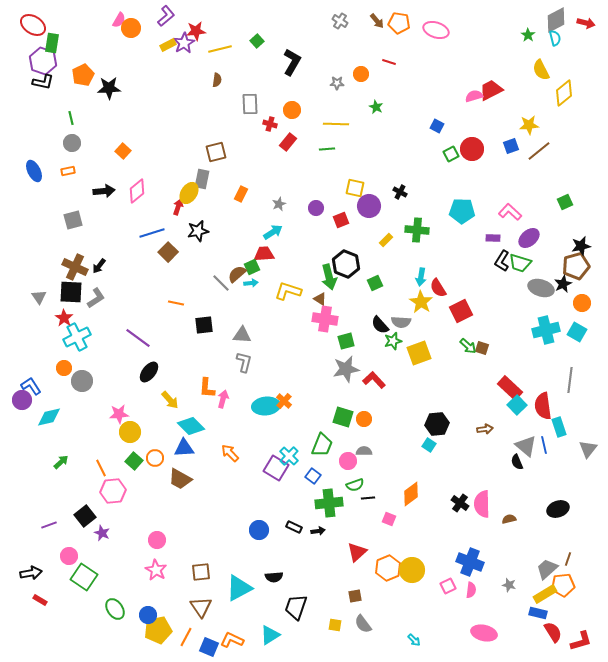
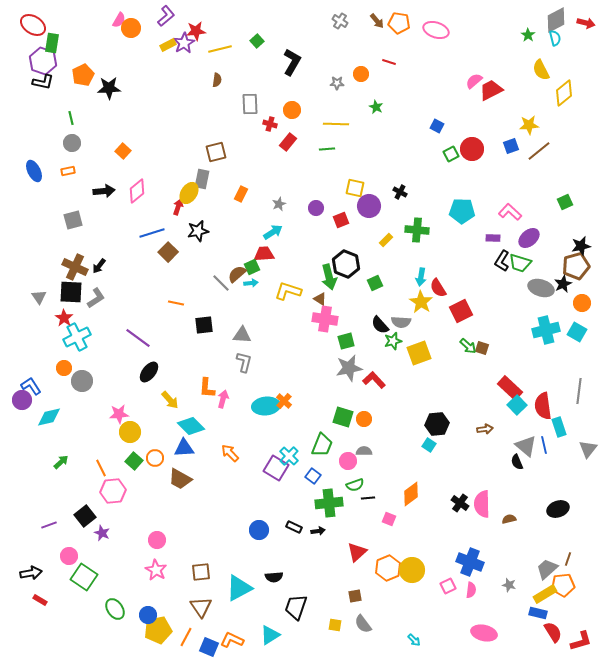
pink semicircle at (474, 96): moved 15 px up; rotated 24 degrees counterclockwise
gray star at (346, 369): moved 3 px right, 1 px up
gray line at (570, 380): moved 9 px right, 11 px down
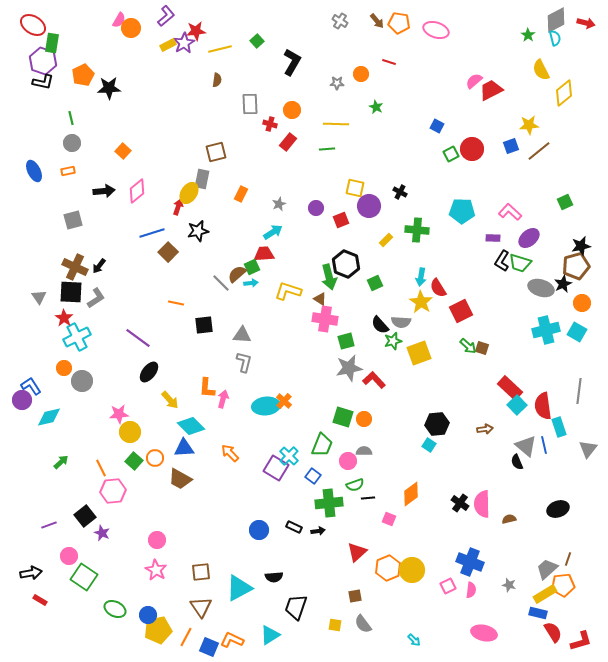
green ellipse at (115, 609): rotated 30 degrees counterclockwise
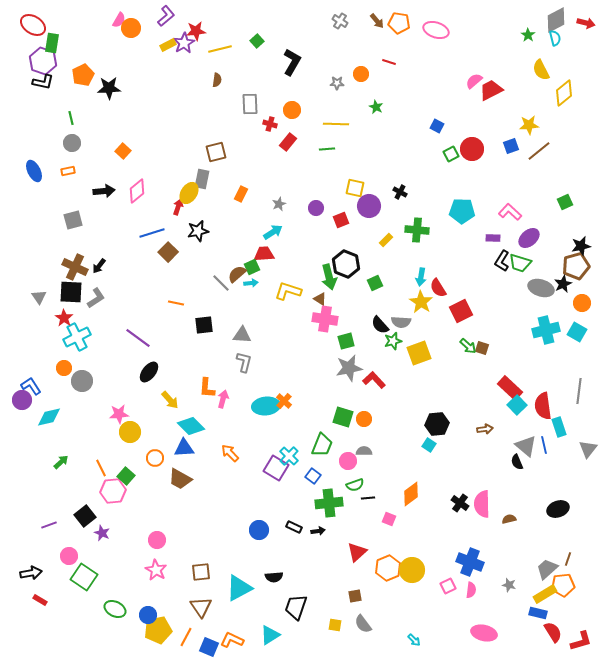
green square at (134, 461): moved 8 px left, 15 px down
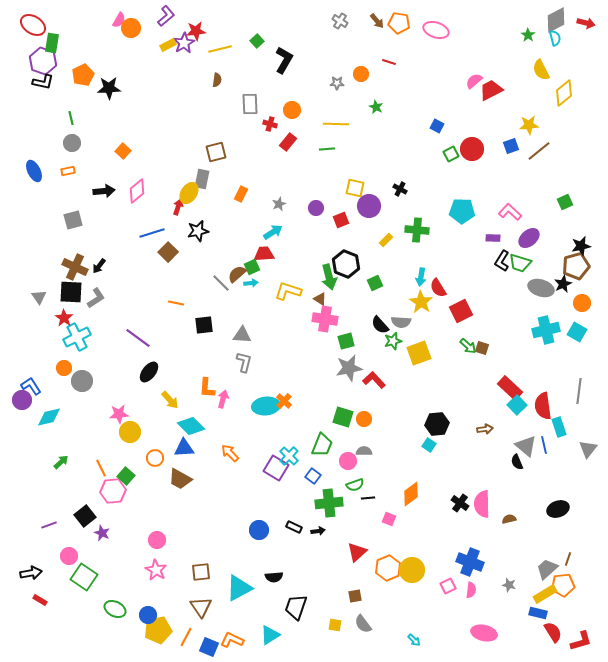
black L-shape at (292, 62): moved 8 px left, 2 px up
black cross at (400, 192): moved 3 px up
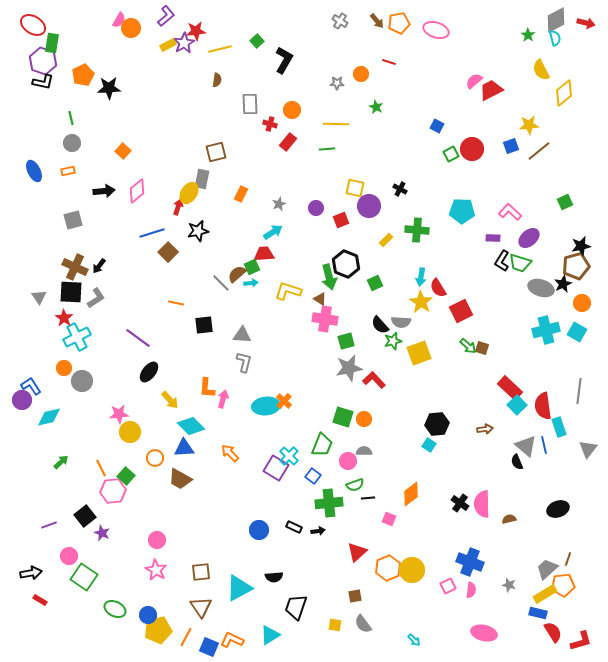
orange pentagon at (399, 23): rotated 20 degrees counterclockwise
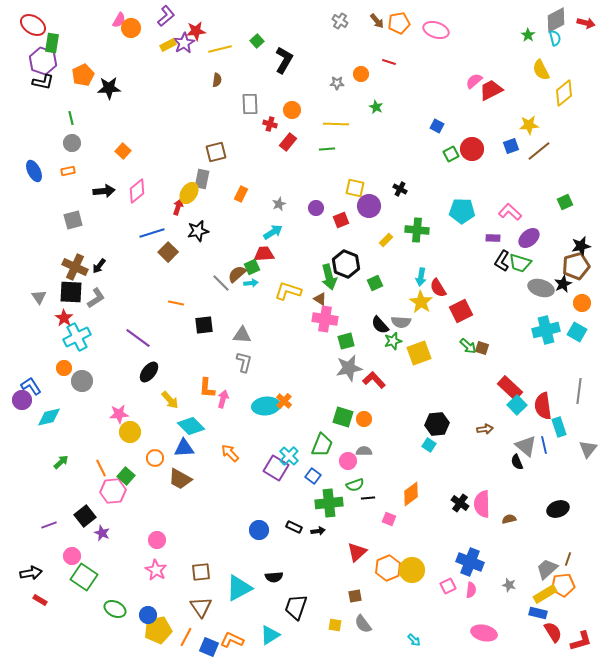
pink circle at (69, 556): moved 3 px right
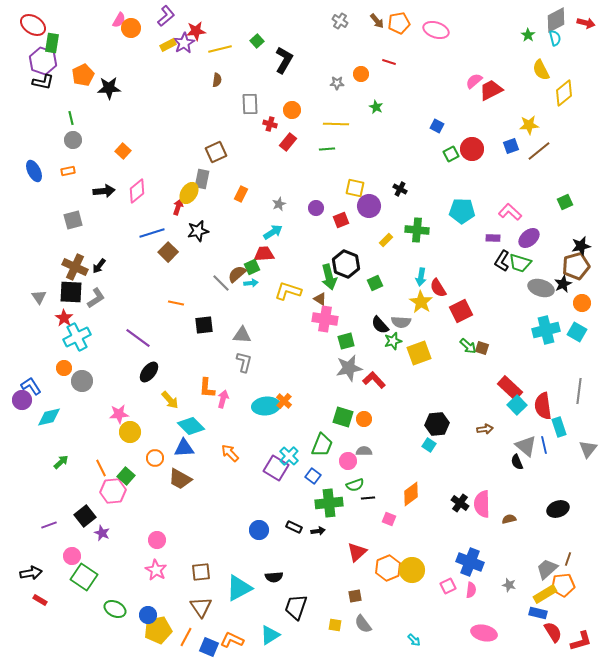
gray circle at (72, 143): moved 1 px right, 3 px up
brown square at (216, 152): rotated 10 degrees counterclockwise
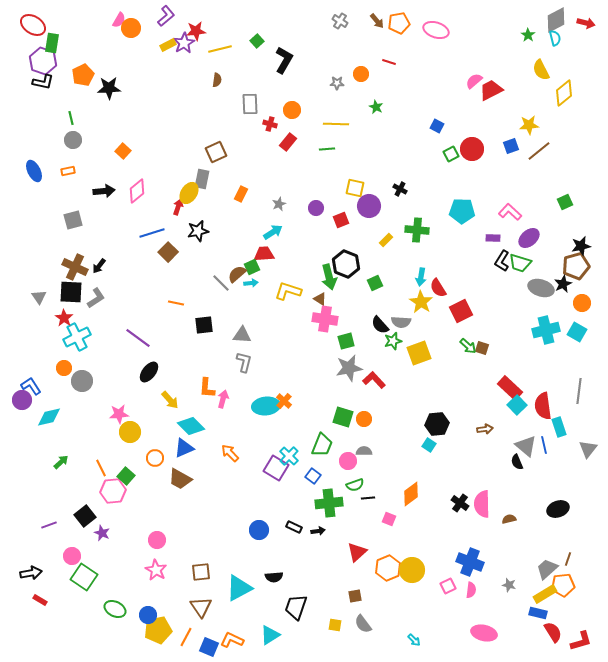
blue triangle at (184, 448): rotated 20 degrees counterclockwise
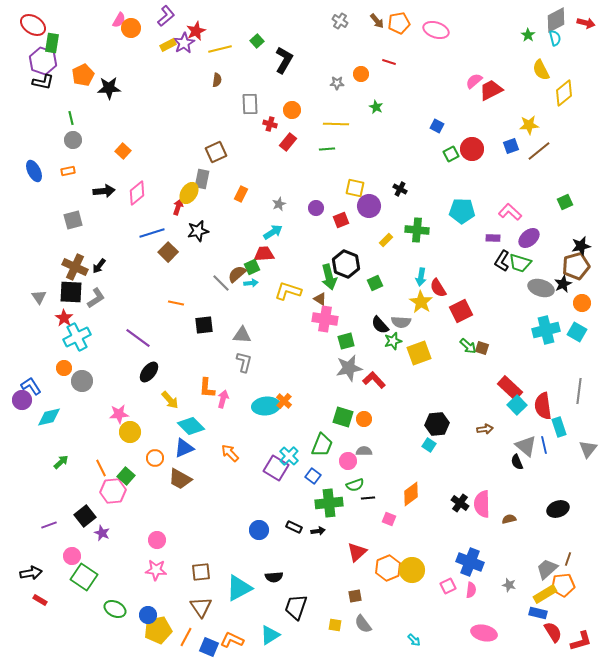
red star at (196, 31): rotated 18 degrees counterclockwise
pink diamond at (137, 191): moved 2 px down
pink star at (156, 570): rotated 25 degrees counterclockwise
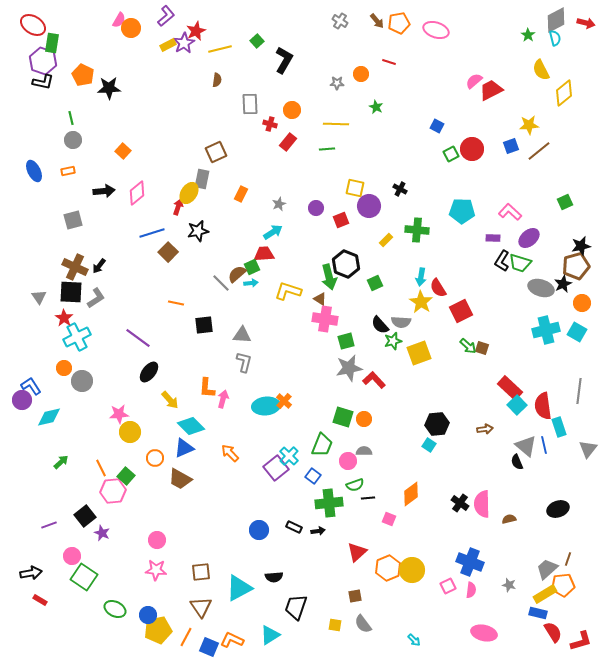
orange pentagon at (83, 75): rotated 20 degrees counterclockwise
purple square at (276, 468): rotated 20 degrees clockwise
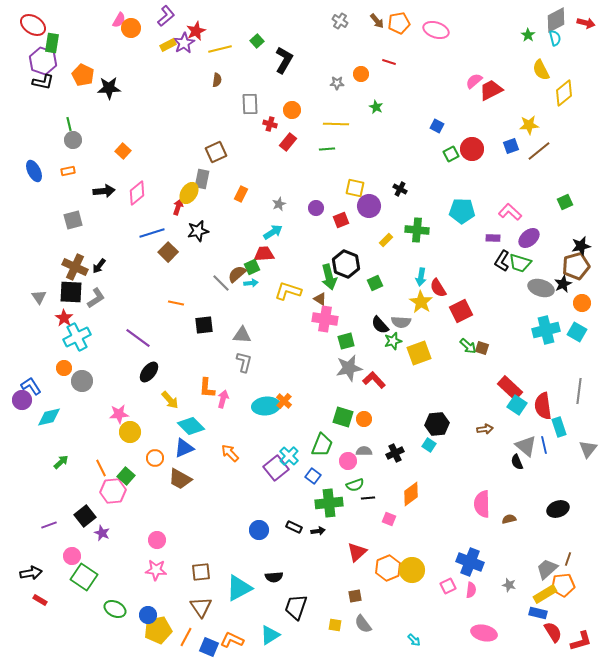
green line at (71, 118): moved 2 px left, 6 px down
cyan square at (517, 405): rotated 12 degrees counterclockwise
black cross at (460, 503): moved 65 px left, 50 px up; rotated 30 degrees clockwise
